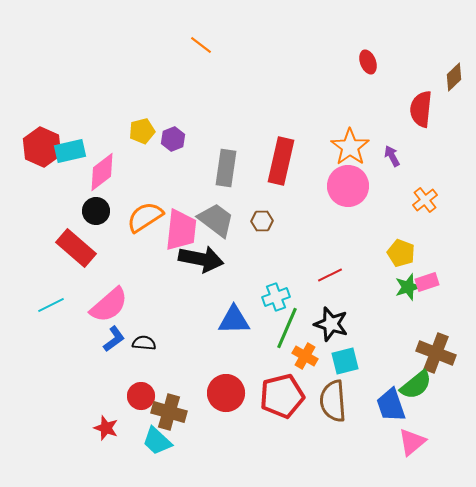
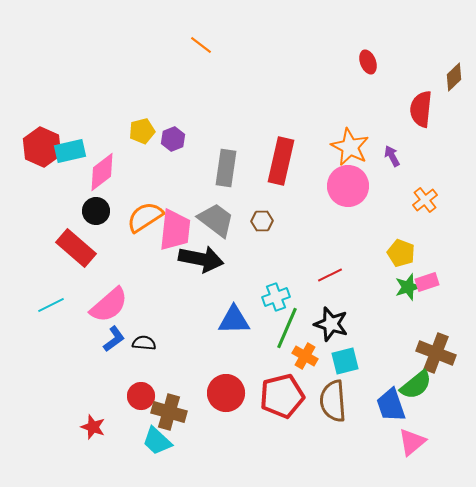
orange star at (350, 147): rotated 9 degrees counterclockwise
pink trapezoid at (181, 230): moved 6 px left
red star at (106, 428): moved 13 px left, 1 px up
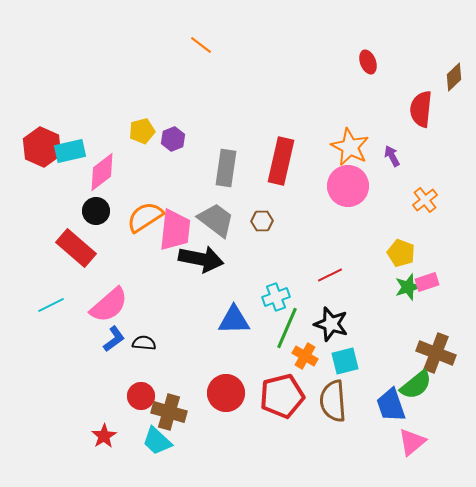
red star at (93, 427): moved 11 px right, 9 px down; rotated 20 degrees clockwise
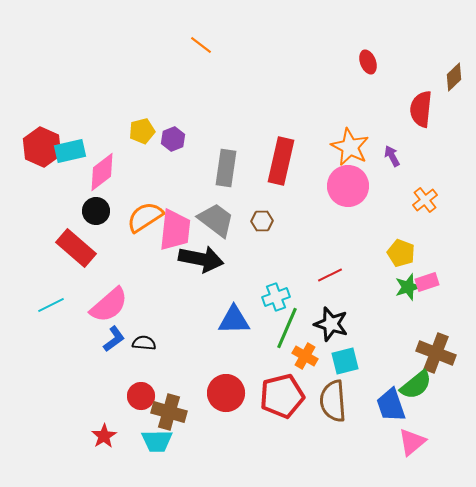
cyan trapezoid at (157, 441): rotated 44 degrees counterclockwise
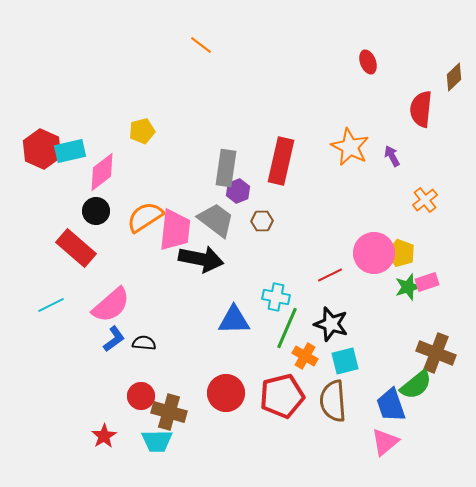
purple hexagon at (173, 139): moved 65 px right, 52 px down
red hexagon at (42, 147): moved 2 px down
pink circle at (348, 186): moved 26 px right, 67 px down
cyan cross at (276, 297): rotated 32 degrees clockwise
pink semicircle at (109, 305): moved 2 px right
pink triangle at (412, 442): moved 27 px left
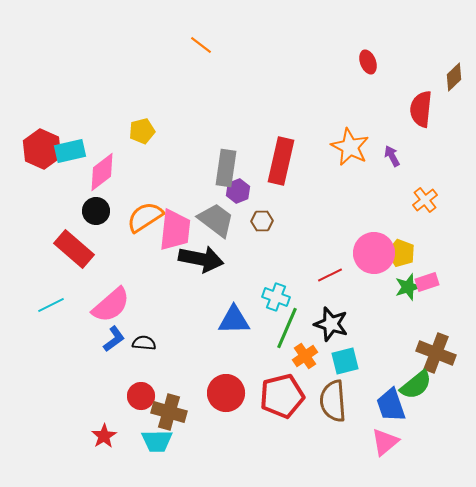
red rectangle at (76, 248): moved 2 px left, 1 px down
cyan cross at (276, 297): rotated 8 degrees clockwise
orange cross at (305, 356): rotated 25 degrees clockwise
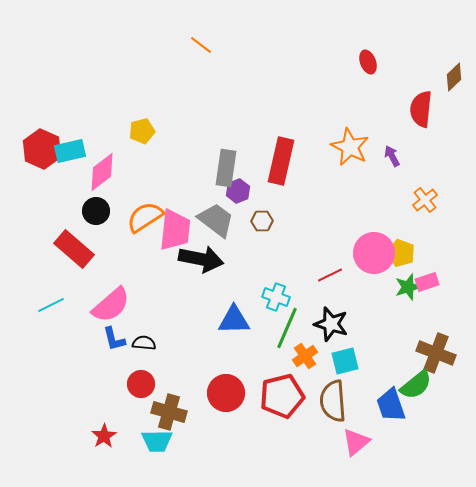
blue L-shape at (114, 339): rotated 112 degrees clockwise
red circle at (141, 396): moved 12 px up
pink triangle at (385, 442): moved 29 px left
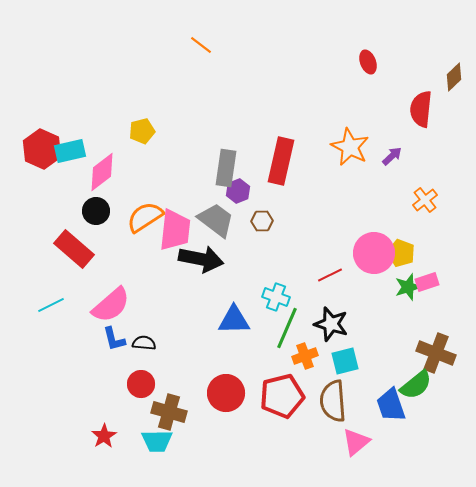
purple arrow at (392, 156): rotated 75 degrees clockwise
orange cross at (305, 356): rotated 15 degrees clockwise
